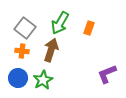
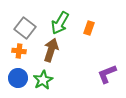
orange cross: moved 3 px left
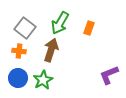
purple L-shape: moved 2 px right, 1 px down
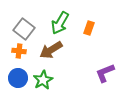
gray square: moved 1 px left, 1 px down
brown arrow: rotated 140 degrees counterclockwise
purple L-shape: moved 4 px left, 2 px up
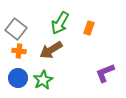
gray square: moved 8 px left
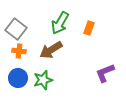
green star: rotated 12 degrees clockwise
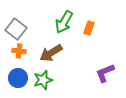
green arrow: moved 4 px right, 1 px up
brown arrow: moved 3 px down
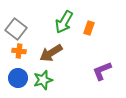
purple L-shape: moved 3 px left, 2 px up
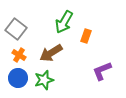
orange rectangle: moved 3 px left, 8 px down
orange cross: moved 4 px down; rotated 24 degrees clockwise
green star: moved 1 px right
